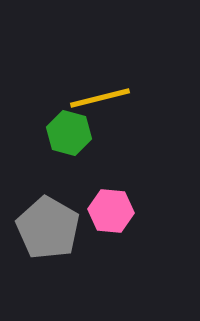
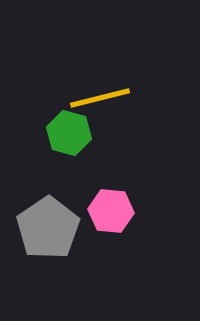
gray pentagon: rotated 8 degrees clockwise
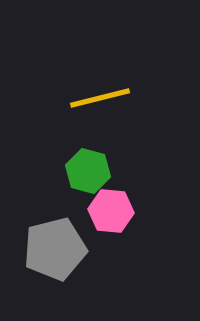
green hexagon: moved 19 px right, 38 px down
gray pentagon: moved 7 px right, 21 px down; rotated 20 degrees clockwise
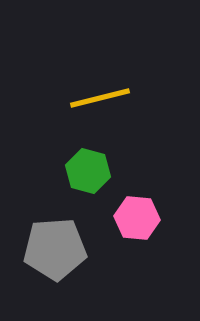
pink hexagon: moved 26 px right, 7 px down
gray pentagon: rotated 10 degrees clockwise
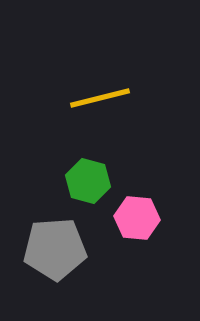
green hexagon: moved 10 px down
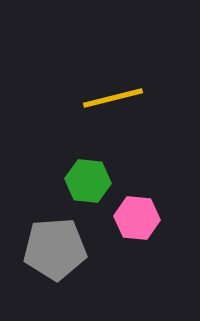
yellow line: moved 13 px right
green hexagon: rotated 9 degrees counterclockwise
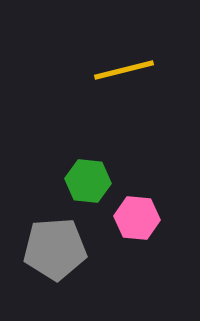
yellow line: moved 11 px right, 28 px up
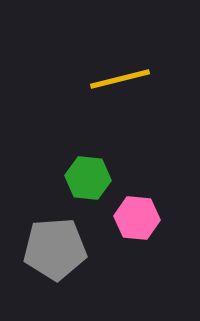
yellow line: moved 4 px left, 9 px down
green hexagon: moved 3 px up
